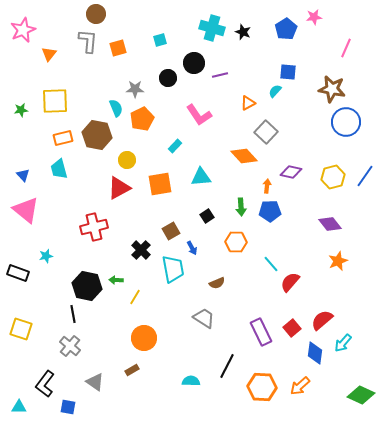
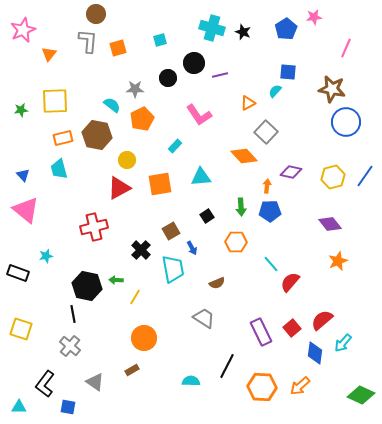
cyan semicircle at (116, 108): moved 4 px left, 3 px up; rotated 30 degrees counterclockwise
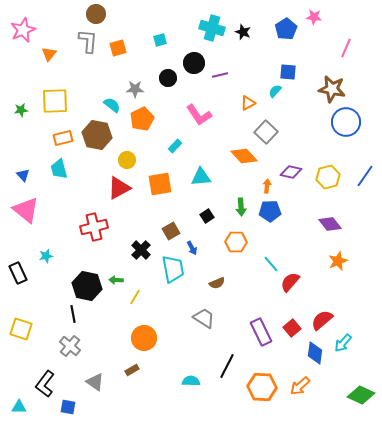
pink star at (314, 17): rotated 14 degrees clockwise
yellow hexagon at (333, 177): moved 5 px left
black rectangle at (18, 273): rotated 45 degrees clockwise
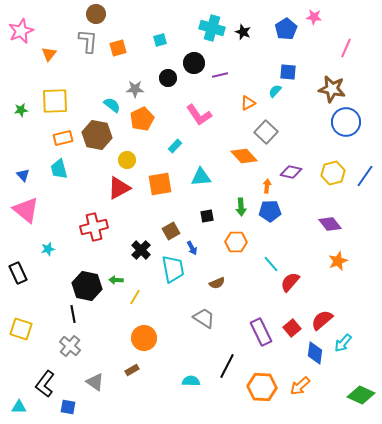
pink star at (23, 30): moved 2 px left, 1 px down
yellow hexagon at (328, 177): moved 5 px right, 4 px up
black square at (207, 216): rotated 24 degrees clockwise
cyan star at (46, 256): moved 2 px right, 7 px up
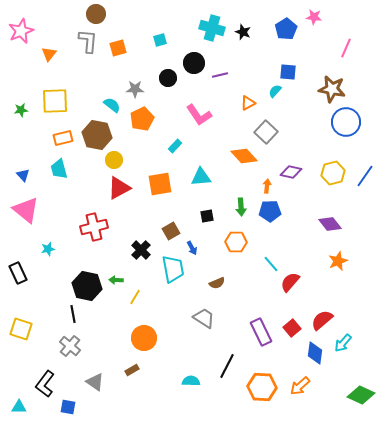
yellow circle at (127, 160): moved 13 px left
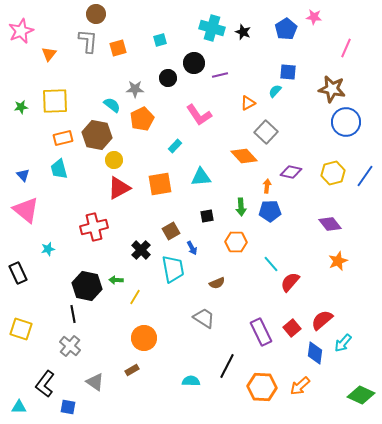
green star at (21, 110): moved 3 px up
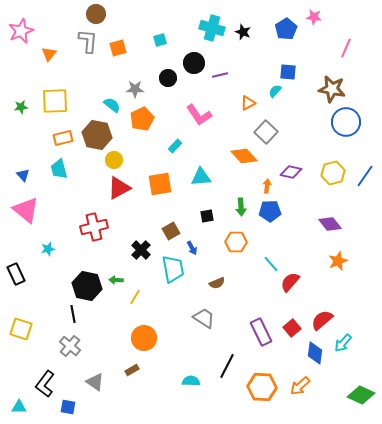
black rectangle at (18, 273): moved 2 px left, 1 px down
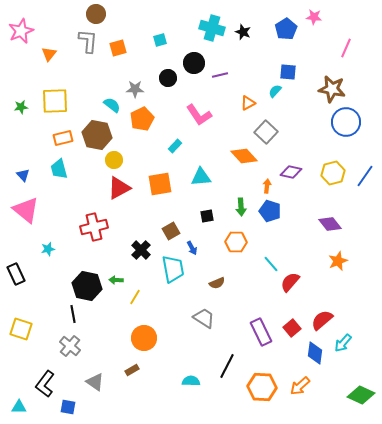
blue pentagon at (270, 211): rotated 20 degrees clockwise
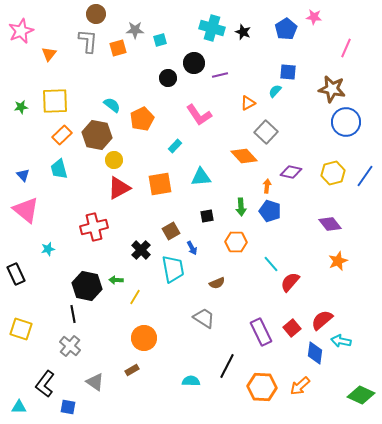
gray star at (135, 89): moved 59 px up
orange rectangle at (63, 138): moved 1 px left, 3 px up; rotated 30 degrees counterclockwise
cyan arrow at (343, 343): moved 2 px left, 2 px up; rotated 60 degrees clockwise
